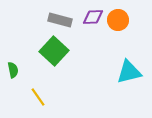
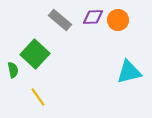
gray rectangle: rotated 25 degrees clockwise
green square: moved 19 px left, 3 px down
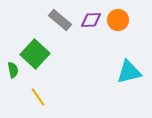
purple diamond: moved 2 px left, 3 px down
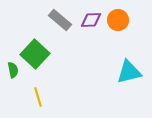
yellow line: rotated 18 degrees clockwise
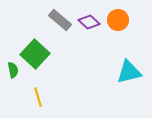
purple diamond: moved 2 px left, 2 px down; rotated 45 degrees clockwise
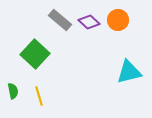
green semicircle: moved 21 px down
yellow line: moved 1 px right, 1 px up
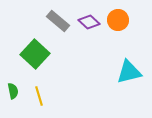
gray rectangle: moved 2 px left, 1 px down
